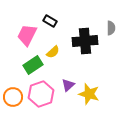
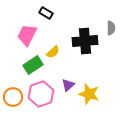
black rectangle: moved 4 px left, 8 px up
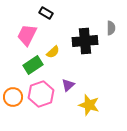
yellow star: moved 11 px down
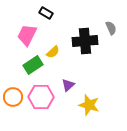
gray semicircle: rotated 24 degrees counterclockwise
pink hexagon: moved 3 px down; rotated 20 degrees clockwise
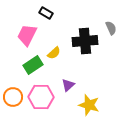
yellow semicircle: moved 1 px right, 1 px down
